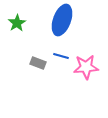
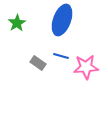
gray rectangle: rotated 14 degrees clockwise
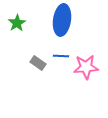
blue ellipse: rotated 12 degrees counterclockwise
blue line: rotated 14 degrees counterclockwise
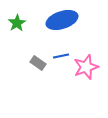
blue ellipse: rotated 64 degrees clockwise
blue line: rotated 14 degrees counterclockwise
pink star: rotated 15 degrees counterclockwise
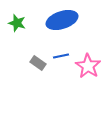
green star: rotated 24 degrees counterclockwise
pink star: moved 2 px right, 1 px up; rotated 20 degrees counterclockwise
